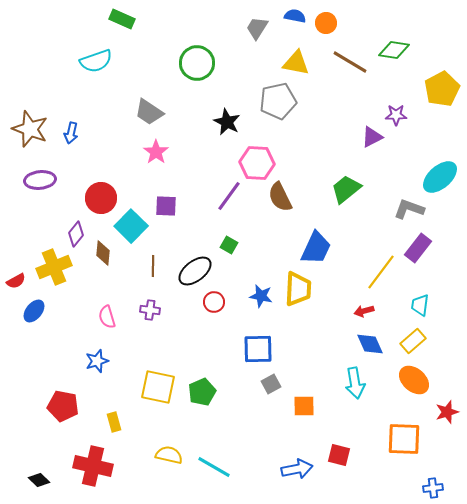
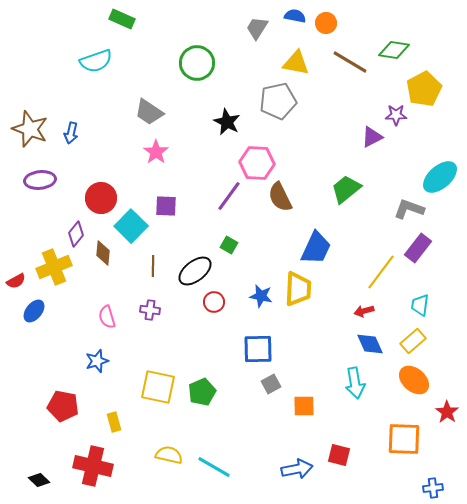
yellow pentagon at (442, 89): moved 18 px left
red star at (447, 412): rotated 20 degrees counterclockwise
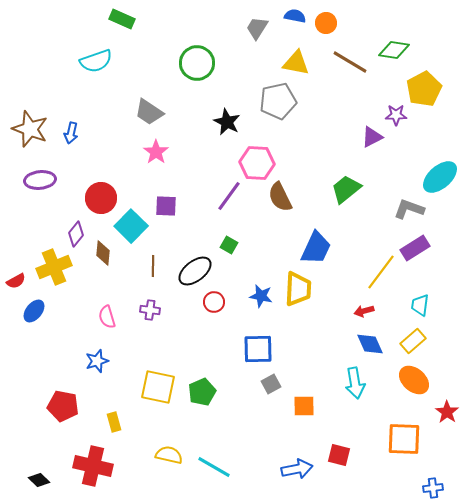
purple rectangle at (418, 248): moved 3 px left; rotated 20 degrees clockwise
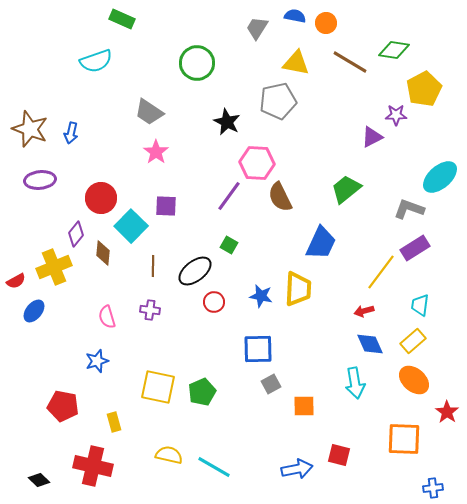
blue trapezoid at (316, 248): moved 5 px right, 5 px up
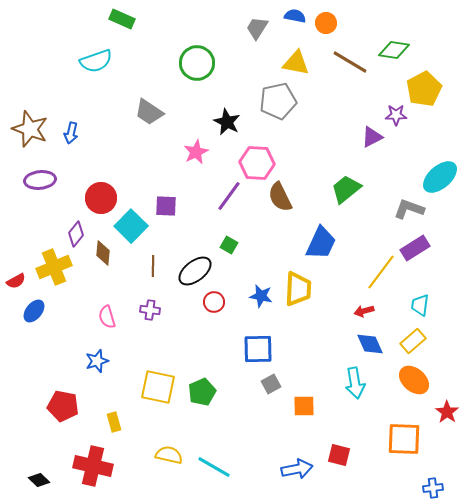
pink star at (156, 152): moved 40 px right; rotated 10 degrees clockwise
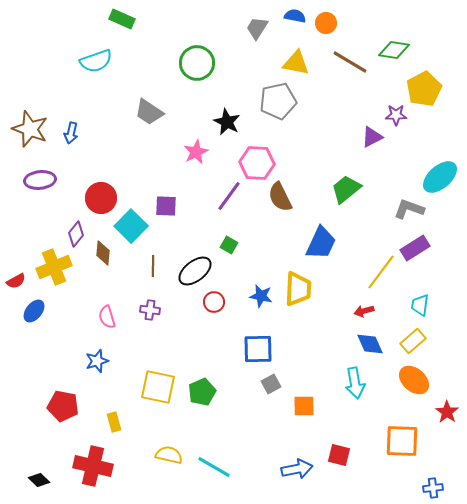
orange square at (404, 439): moved 2 px left, 2 px down
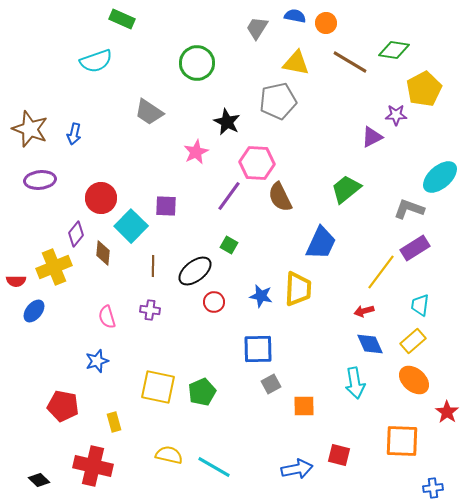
blue arrow at (71, 133): moved 3 px right, 1 px down
red semicircle at (16, 281): rotated 30 degrees clockwise
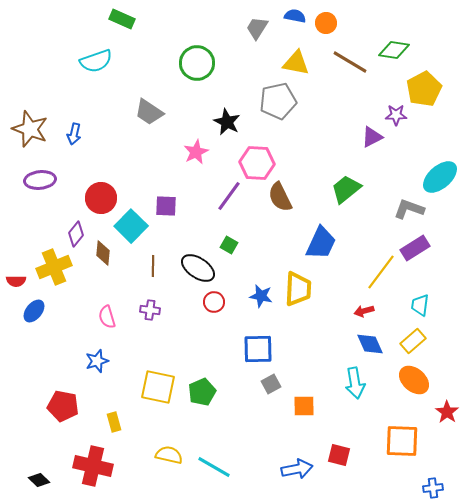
black ellipse at (195, 271): moved 3 px right, 3 px up; rotated 72 degrees clockwise
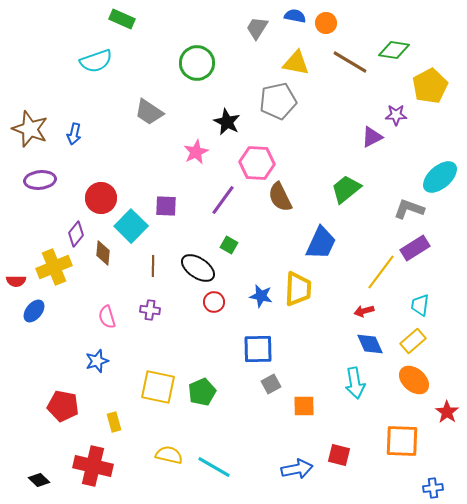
yellow pentagon at (424, 89): moved 6 px right, 3 px up
purple line at (229, 196): moved 6 px left, 4 px down
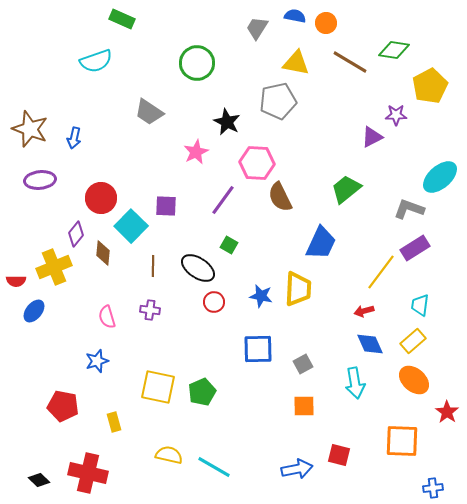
blue arrow at (74, 134): moved 4 px down
gray square at (271, 384): moved 32 px right, 20 px up
red cross at (93, 466): moved 5 px left, 7 px down
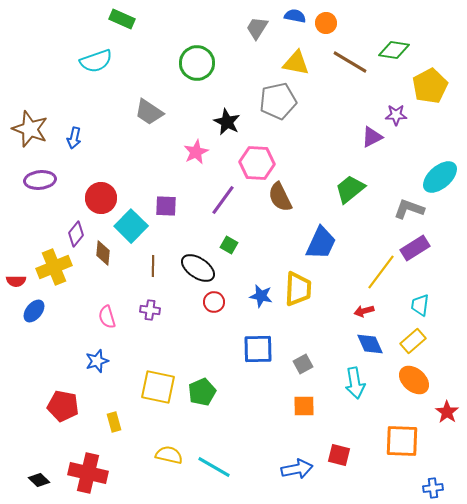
green trapezoid at (346, 189): moved 4 px right
